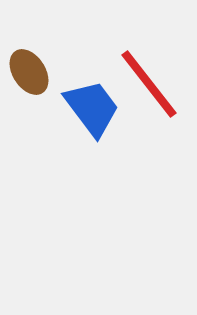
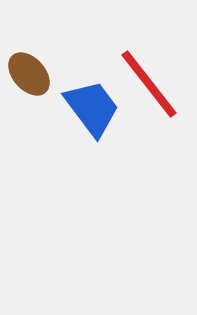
brown ellipse: moved 2 px down; rotated 9 degrees counterclockwise
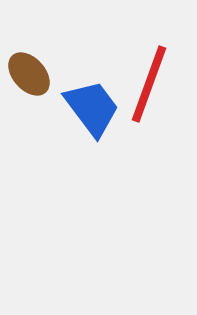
red line: rotated 58 degrees clockwise
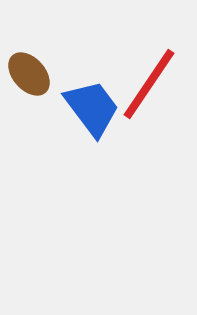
red line: rotated 14 degrees clockwise
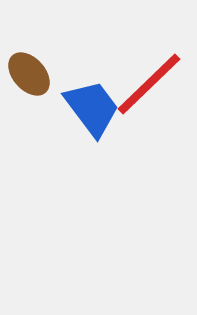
red line: rotated 12 degrees clockwise
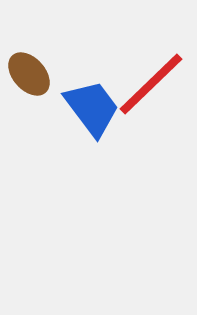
red line: moved 2 px right
